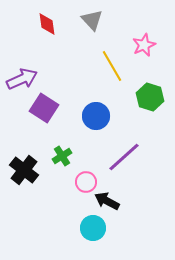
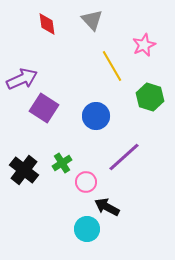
green cross: moved 7 px down
black arrow: moved 6 px down
cyan circle: moved 6 px left, 1 px down
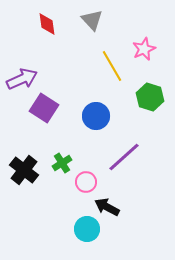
pink star: moved 4 px down
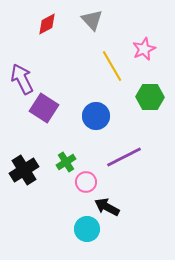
red diamond: rotated 70 degrees clockwise
purple arrow: rotated 92 degrees counterclockwise
green hexagon: rotated 16 degrees counterclockwise
purple line: rotated 15 degrees clockwise
green cross: moved 4 px right, 1 px up
black cross: rotated 20 degrees clockwise
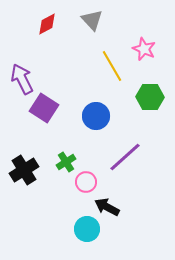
pink star: rotated 25 degrees counterclockwise
purple line: moved 1 px right; rotated 15 degrees counterclockwise
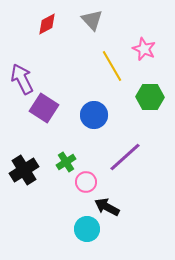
blue circle: moved 2 px left, 1 px up
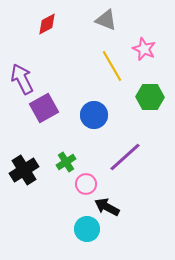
gray triangle: moved 14 px right; rotated 25 degrees counterclockwise
purple square: rotated 28 degrees clockwise
pink circle: moved 2 px down
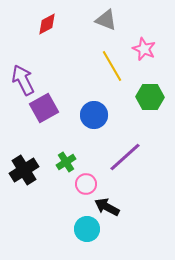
purple arrow: moved 1 px right, 1 px down
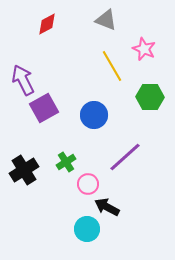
pink circle: moved 2 px right
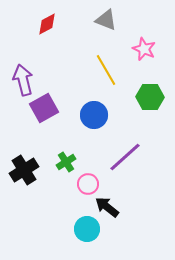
yellow line: moved 6 px left, 4 px down
purple arrow: rotated 12 degrees clockwise
black arrow: rotated 10 degrees clockwise
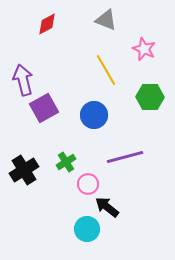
purple line: rotated 27 degrees clockwise
